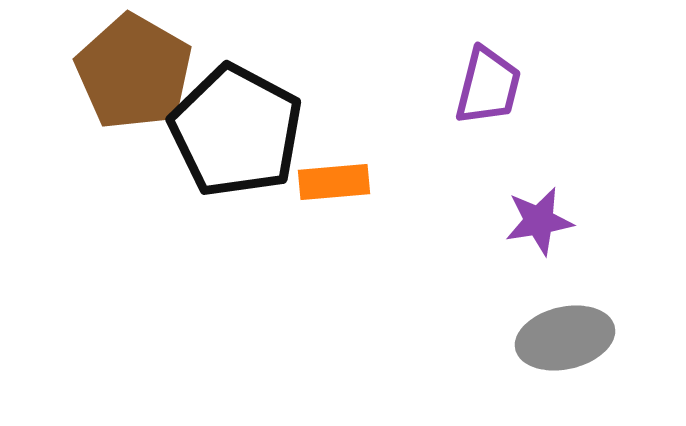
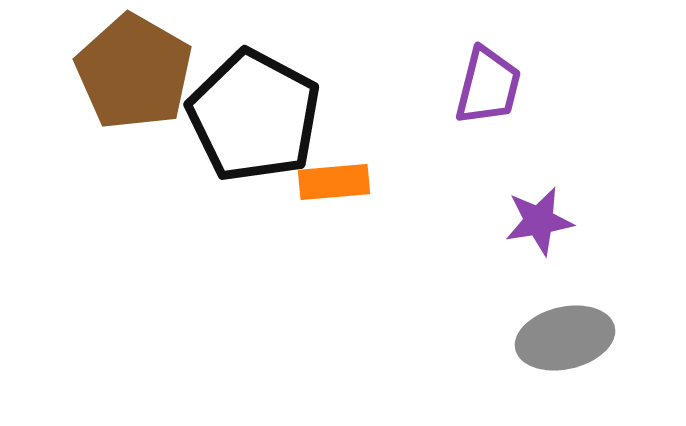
black pentagon: moved 18 px right, 15 px up
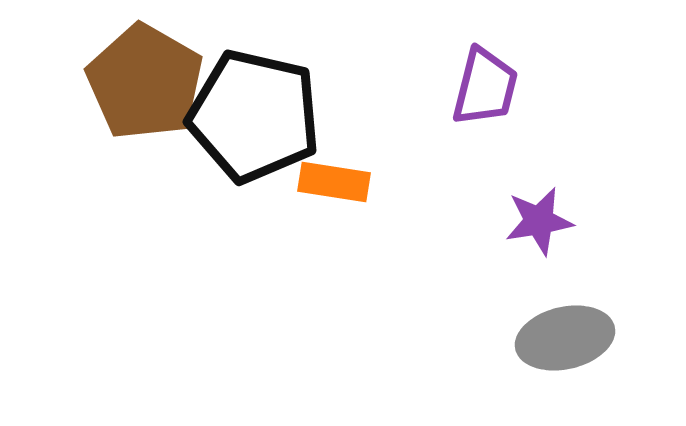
brown pentagon: moved 11 px right, 10 px down
purple trapezoid: moved 3 px left, 1 px down
black pentagon: rotated 15 degrees counterclockwise
orange rectangle: rotated 14 degrees clockwise
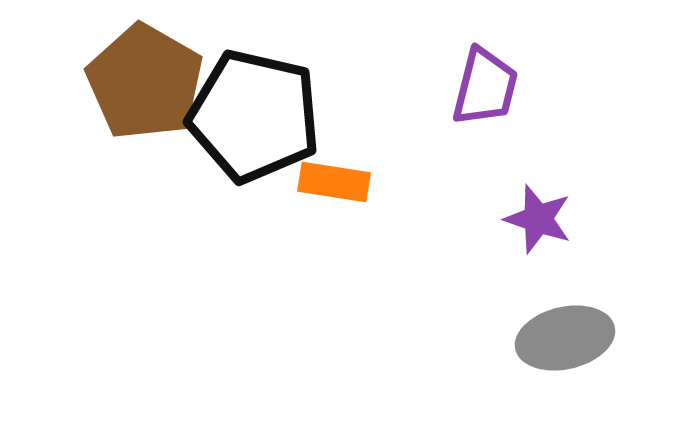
purple star: moved 1 px left, 2 px up; rotated 28 degrees clockwise
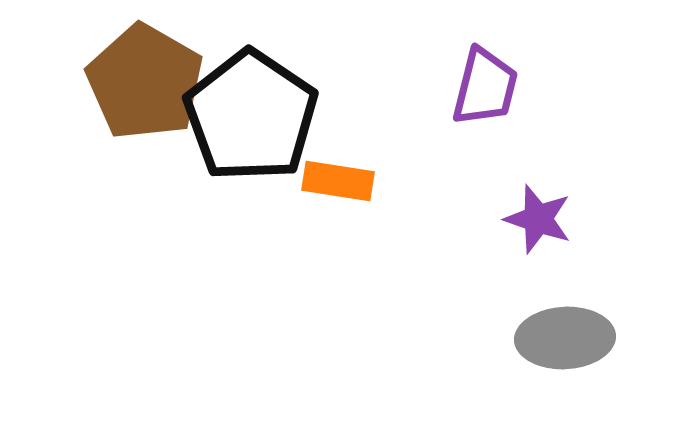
black pentagon: moved 3 px left; rotated 21 degrees clockwise
orange rectangle: moved 4 px right, 1 px up
gray ellipse: rotated 10 degrees clockwise
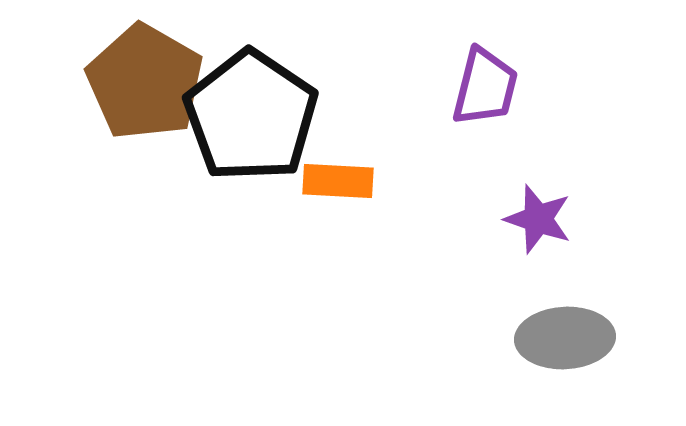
orange rectangle: rotated 6 degrees counterclockwise
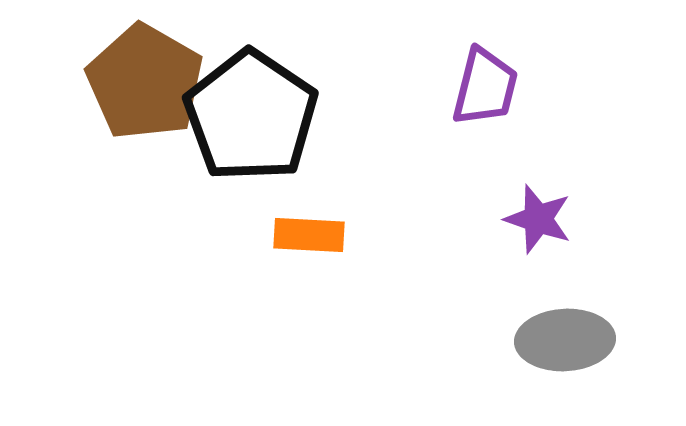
orange rectangle: moved 29 px left, 54 px down
gray ellipse: moved 2 px down
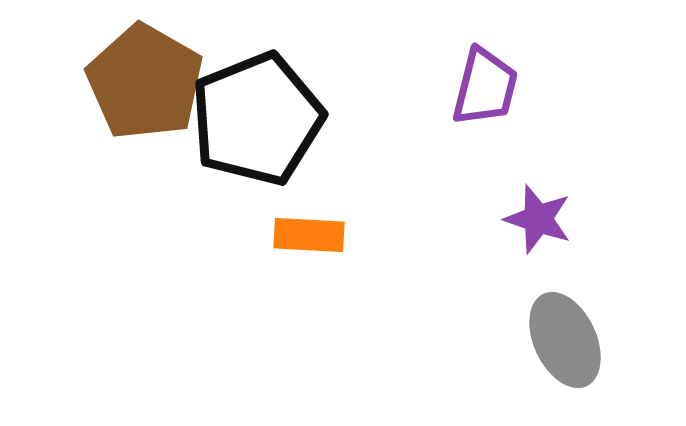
black pentagon: moved 6 px right, 3 px down; rotated 16 degrees clockwise
gray ellipse: rotated 68 degrees clockwise
